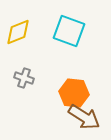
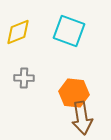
gray cross: rotated 18 degrees counterclockwise
brown arrow: moved 2 px left, 1 px down; rotated 48 degrees clockwise
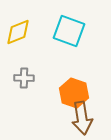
orange hexagon: rotated 12 degrees clockwise
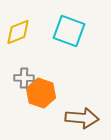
orange hexagon: moved 33 px left
brown arrow: rotated 76 degrees counterclockwise
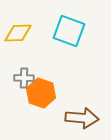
yellow diamond: moved 1 px down; rotated 20 degrees clockwise
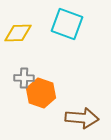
cyan square: moved 2 px left, 7 px up
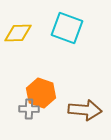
cyan square: moved 4 px down
gray cross: moved 5 px right, 31 px down
brown arrow: moved 3 px right, 8 px up
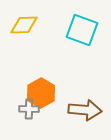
cyan square: moved 15 px right, 2 px down
yellow diamond: moved 6 px right, 8 px up
orange hexagon: rotated 12 degrees clockwise
